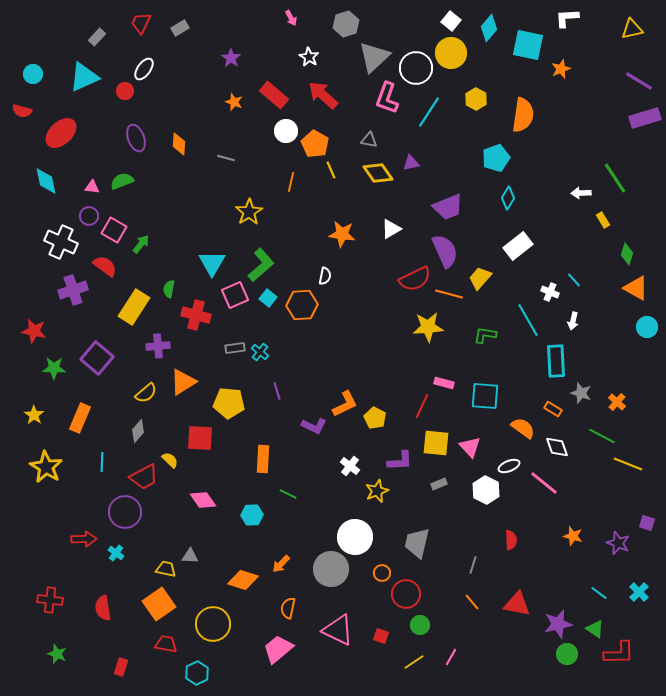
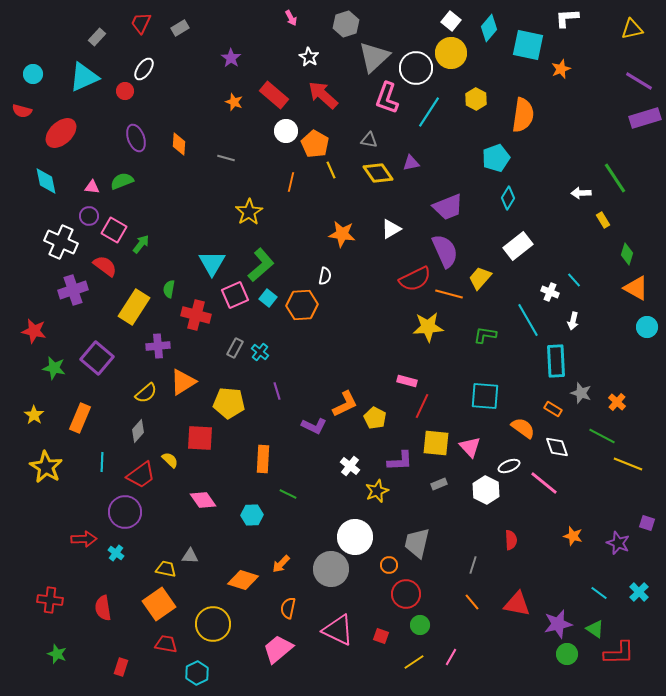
gray rectangle at (235, 348): rotated 54 degrees counterclockwise
green star at (54, 368): rotated 10 degrees clockwise
pink rectangle at (444, 383): moved 37 px left, 2 px up
red trapezoid at (144, 477): moved 3 px left, 2 px up; rotated 8 degrees counterclockwise
orange circle at (382, 573): moved 7 px right, 8 px up
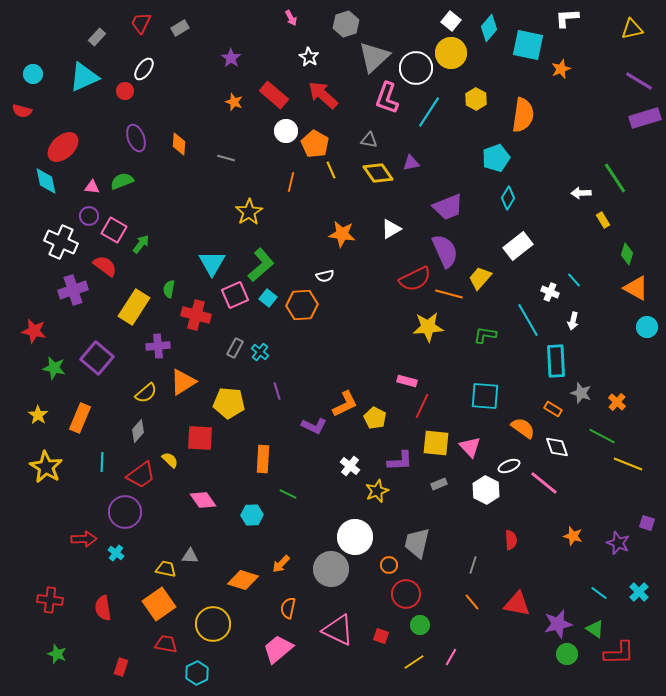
red ellipse at (61, 133): moved 2 px right, 14 px down
white semicircle at (325, 276): rotated 66 degrees clockwise
yellow star at (34, 415): moved 4 px right
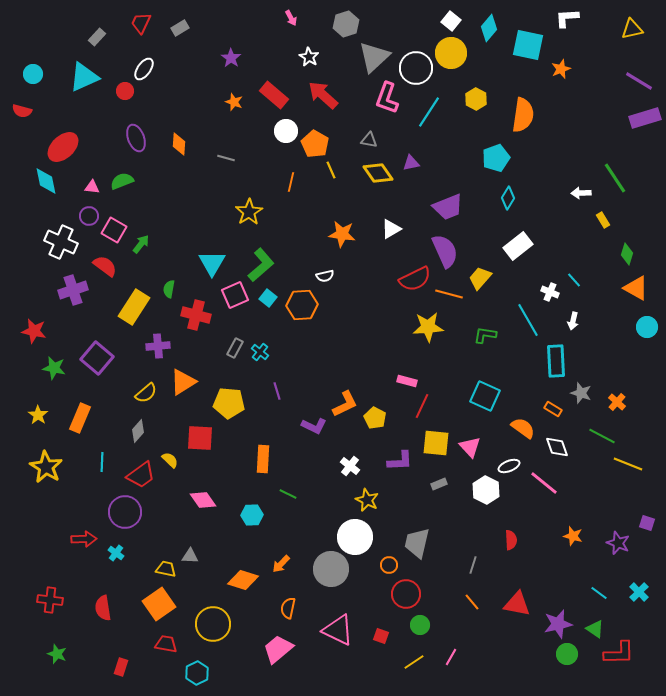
cyan square at (485, 396): rotated 20 degrees clockwise
yellow star at (377, 491): moved 10 px left, 9 px down; rotated 25 degrees counterclockwise
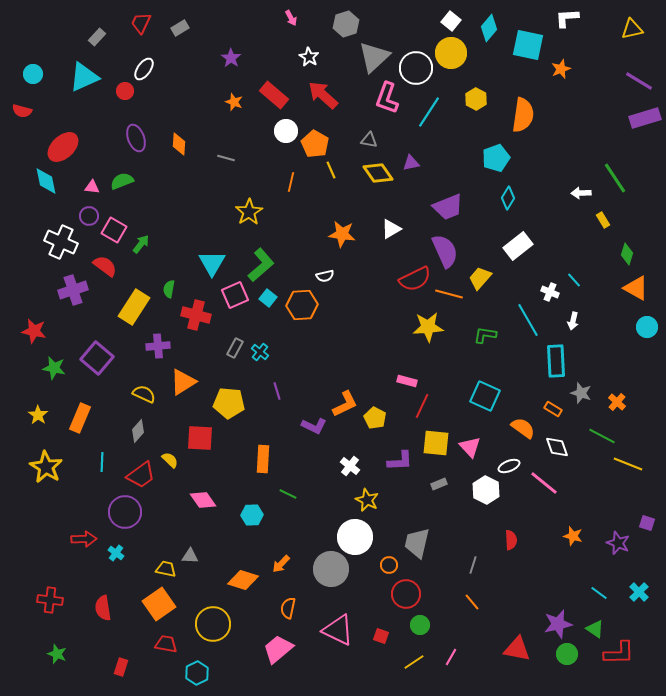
yellow semicircle at (146, 393): moved 2 px left, 1 px down; rotated 115 degrees counterclockwise
red triangle at (517, 604): moved 45 px down
